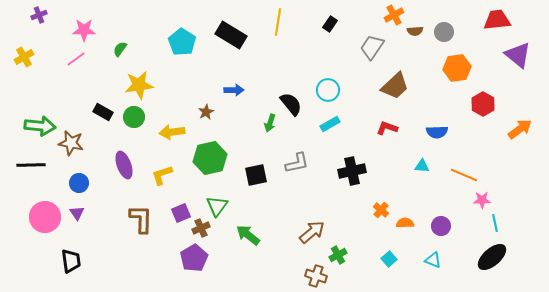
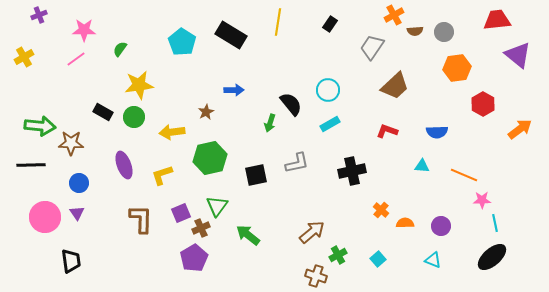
red L-shape at (387, 128): moved 3 px down
brown star at (71, 143): rotated 10 degrees counterclockwise
cyan square at (389, 259): moved 11 px left
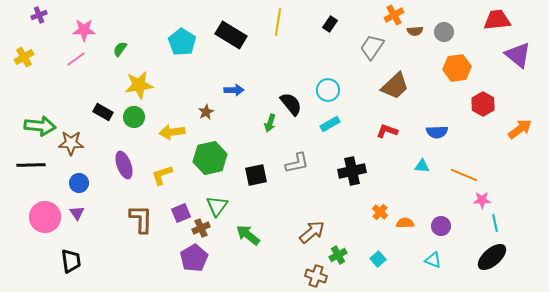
orange cross at (381, 210): moved 1 px left, 2 px down
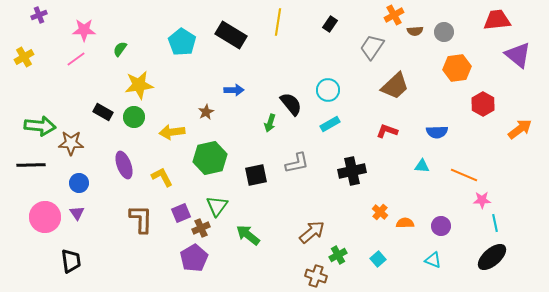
yellow L-shape at (162, 175): moved 2 px down; rotated 80 degrees clockwise
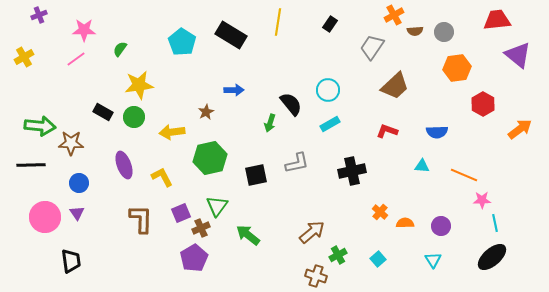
cyan triangle at (433, 260): rotated 36 degrees clockwise
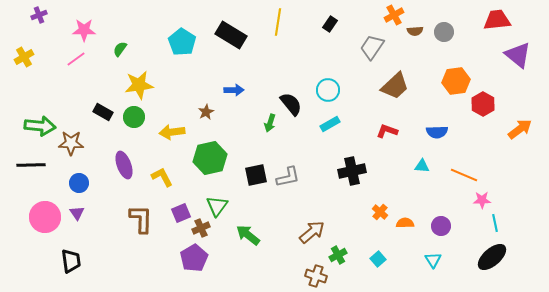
orange hexagon at (457, 68): moved 1 px left, 13 px down
gray L-shape at (297, 163): moved 9 px left, 14 px down
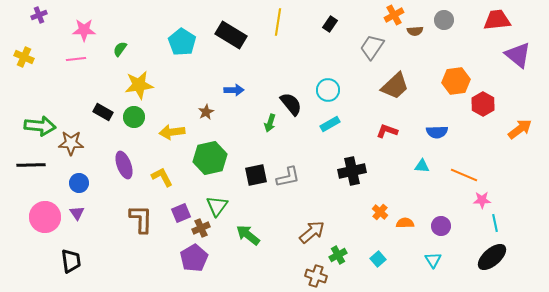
gray circle at (444, 32): moved 12 px up
yellow cross at (24, 57): rotated 36 degrees counterclockwise
pink line at (76, 59): rotated 30 degrees clockwise
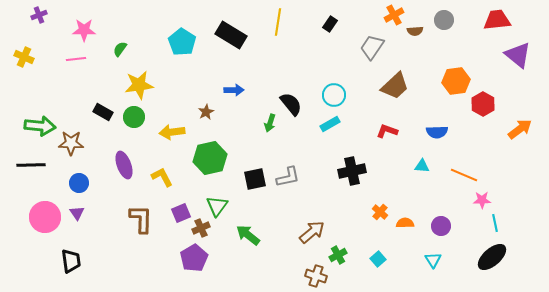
cyan circle at (328, 90): moved 6 px right, 5 px down
black square at (256, 175): moved 1 px left, 4 px down
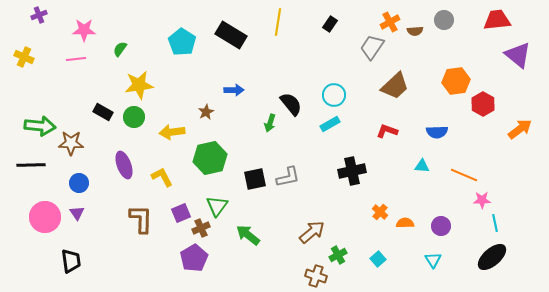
orange cross at (394, 15): moved 4 px left, 7 px down
